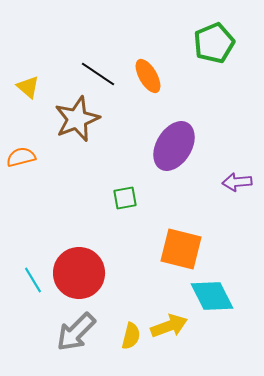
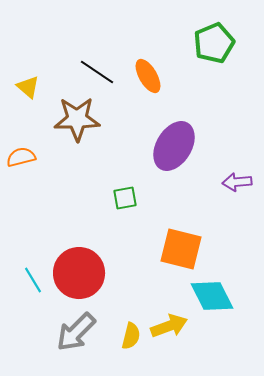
black line: moved 1 px left, 2 px up
brown star: rotated 21 degrees clockwise
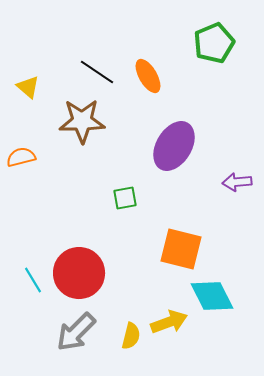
brown star: moved 5 px right, 2 px down
yellow arrow: moved 4 px up
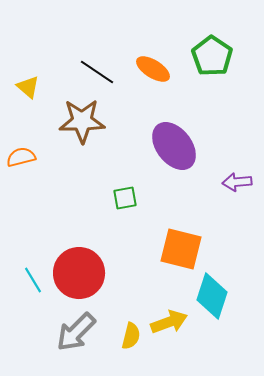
green pentagon: moved 2 px left, 13 px down; rotated 15 degrees counterclockwise
orange ellipse: moved 5 px right, 7 px up; rotated 28 degrees counterclockwise
purple ellipse: rotated 69 degrees counterclockwise
cyan diamond: rotated 45 degrees clockwise
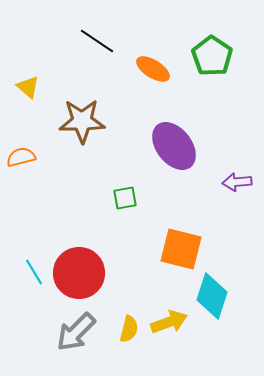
black line: moved 31 px up
cyan line: moved 1 px right, 8 px up
yellow semicircle: moved 2 px left, 7 px up
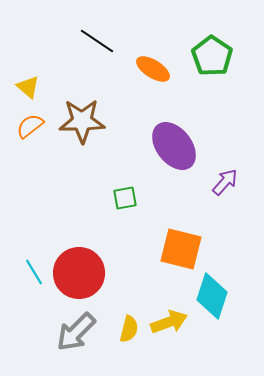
orange semicircle: moved 9 px right, 31 px up; rotated 24 degrees counterclockwise
purple arrow: moved 12 px left; rotated 136 degrees clockwise
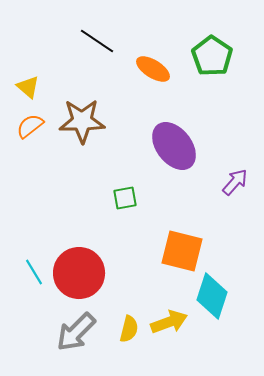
purple arrow: moved 10 px right
orange square: moved 1 px right, 2 px down
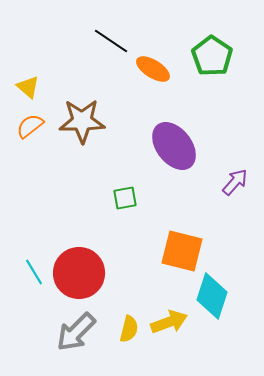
black line: moved 14 px right
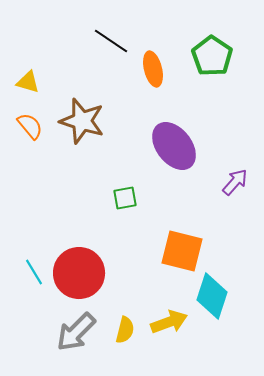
orange ellipse: rotated 44 degrees clockwise
yellow triangle: moved 5 px up; rotated 25 degrees counterclockwise
brown star: rotated 18 degrees clockwise
orange semicircle: rotated 88 degrees clockwise
yellow semicircle: moved 4 px left, 1 px down
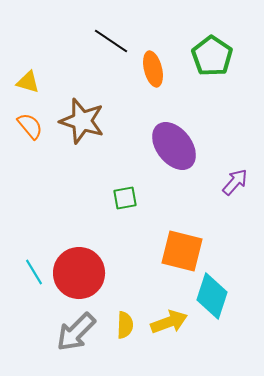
yellow semicircle: moved 5 px up; rotated 12 degrees counterclockwise
